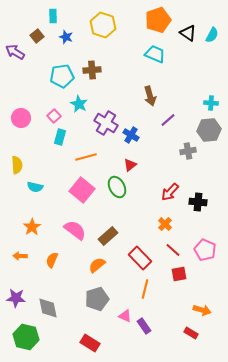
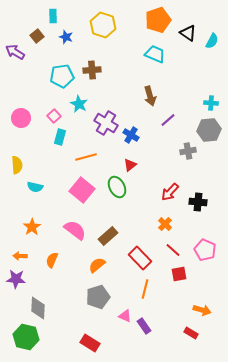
cyan semicircle at (212, 35): moved 6 px down
purple star at (16, 298): moved 19 px up
gray pentagon at (97, 299): moved 1 px right, 2 px up
gray diamond at (48, 308): moved 10 px left; rotated 15 degrees clockwise
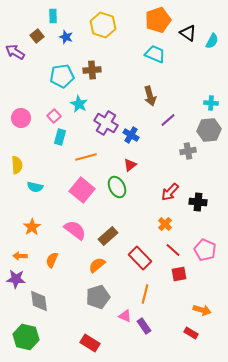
orange line at (145, 289): moved 5 px down
gray diamond at (38, 308): moved 1 px right, 7 px up; rotated 10 degrees counterclockwise
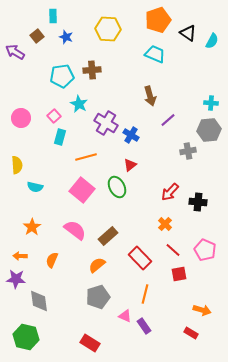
yellow hexagon at (103, 25): moved 5 px right, 4 px down; rotated 15 degrees counterclockwise
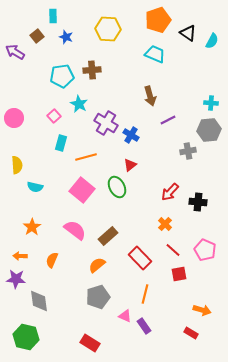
pink circle at (21, 118): moved 7 px left
purple line at (168, 120): rotated 14 degrees clockwise
cyan rectangle at (60, 137): moved 1 px right, 6 px down
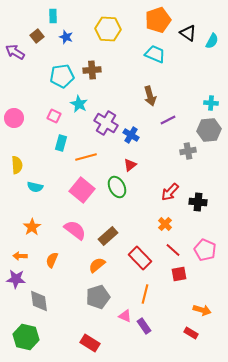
pink square at (54, 116): rotated 24 degrees counterclockwise
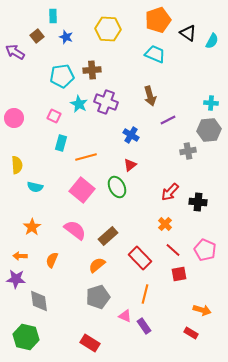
purple cross at (106, 123): moved 21 px up; rotated 10 degrees counterclockwise
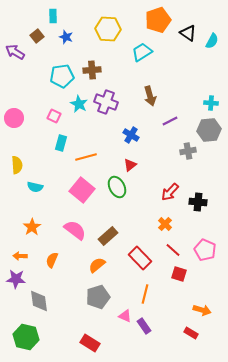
cyan trapezoid at (155, 54): moved 13 px left, 2 px up; rotated 55 degrees counterclockwise
purple line at (168, 120): moved 2 px right, 1 px down
red square at (179, 274): rotated 28 degrees clockwise
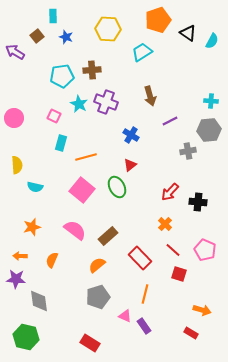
cyan cross at (211, 103): moved 2 px up
orange star at (32, 227): rotated 18 degrees clockwise
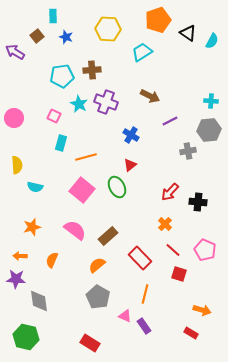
brown arrow at (150, 96): rotated 48 degrees counterclockwise
gray pentagon at (98, 297): rotated 25 degrees counterclockwise
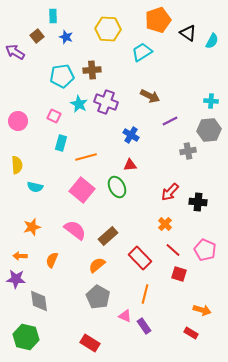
pink circle at (14, 118): moved 4 px right, 3 px down
red triangle at (130, 165): rotated 32 degrees clockwise
